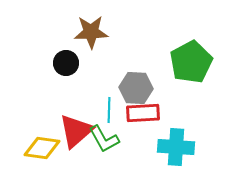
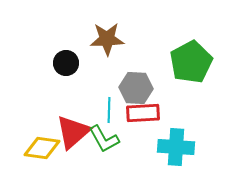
brown star: moved 16 px right, 7 px down
red triangle: moved 3 px left, 1 px down
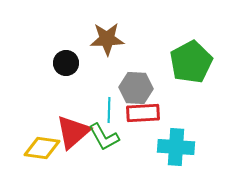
green L-shape: moved 2 px up
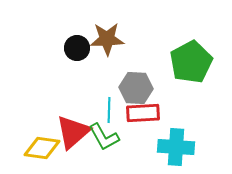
black circle: moved 11 px right, 15 px up
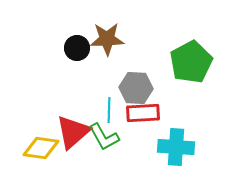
yellow diamond: moved 1 px left
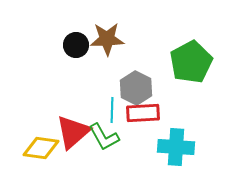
black circle: moved 1 px left, 3 px up
gray hexagon: rotated 24 degrees clockwise
cyan line: moved 3 px right
